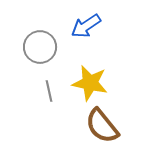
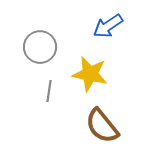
blue arrow: moved 22 px right
yellow star: moved 9 px up
gray line: rotated 20 degrees clockwise
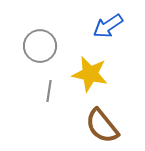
gray circle: moved 1 px up
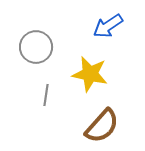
gray circle: moved 4 px left, 1 px down
gray line: moved 3 px left, 4 px down
brown semicircle: rotated 99 degrees counterclockwise
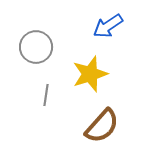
yellow star: rotated 30 degrees counterclockwise
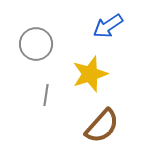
gray circle: moved 3 px up
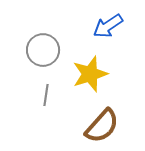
gray circle: moved 7 px right, 6 px down
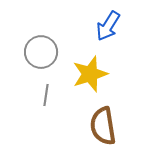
blue arrow: rotated 24 degrees counterclockwise
gray circle: moved 2 px left, 2 px down
brown semicircle: moved 1 px right; rotated 129 degrees clockwise
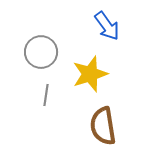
blue arrow: moved 1 px left; rotated 68 degrees counterclockwise
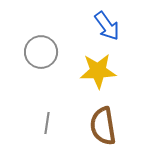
yellow star: moved 8 px right, 3 px up; rotated 15 degrees clockwise
gray line: moved 1 px right, 28 px down
